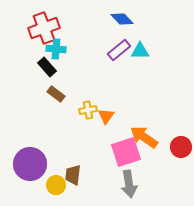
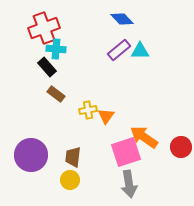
purple circle: moved 1 px right, 9 px up
brown trapezoid: moved 18 px up
yellow circle: moved 14 px right, 5 px up
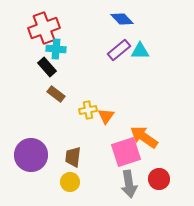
red circle: moved 22 px left, 32 px down
yellow circle: moved 2 px down
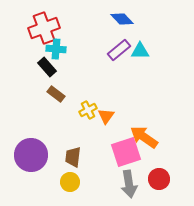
yellow cross: rotated 18 degrees counterclockwise
